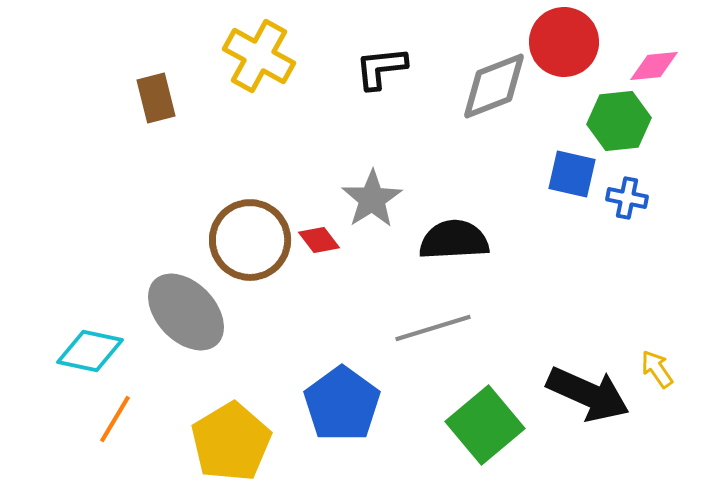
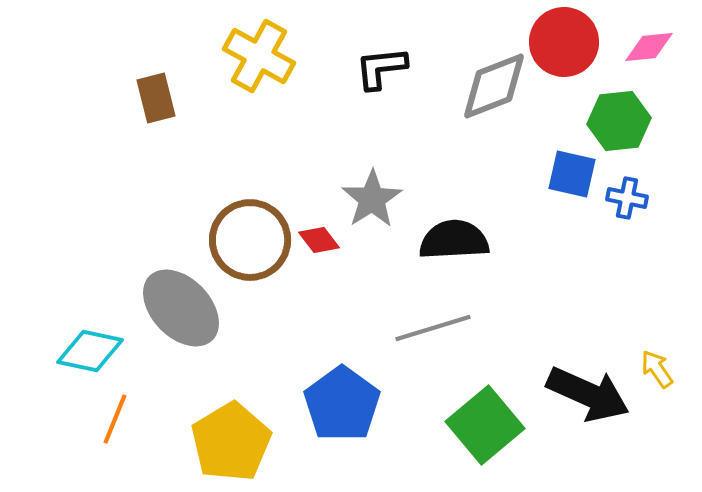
pink diamond: moved 5 px left, 19 px up
gray ellipse: moved 5 px left, 4 px up
orange line: rotated 9 degrees counterclockwise
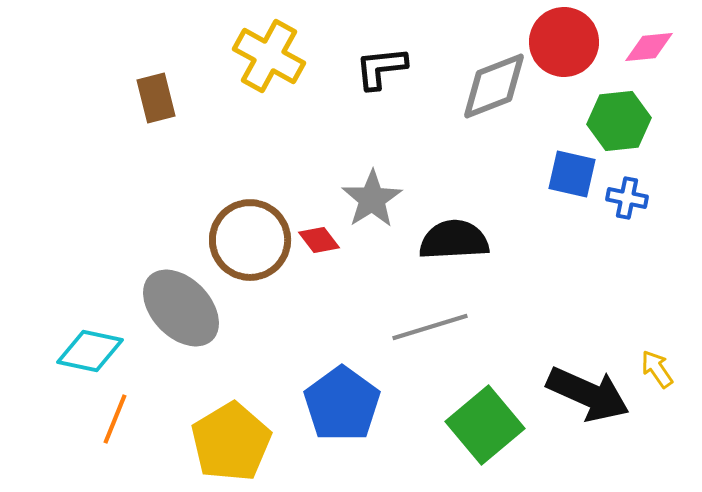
yellow cross: moved 10 px right
gray line: moved 3 px left, 1 px up
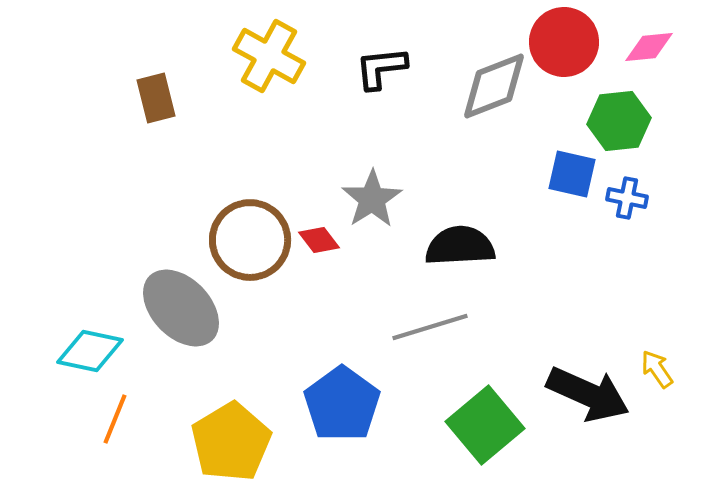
black semicircle: moved 6 px right, 6 px down
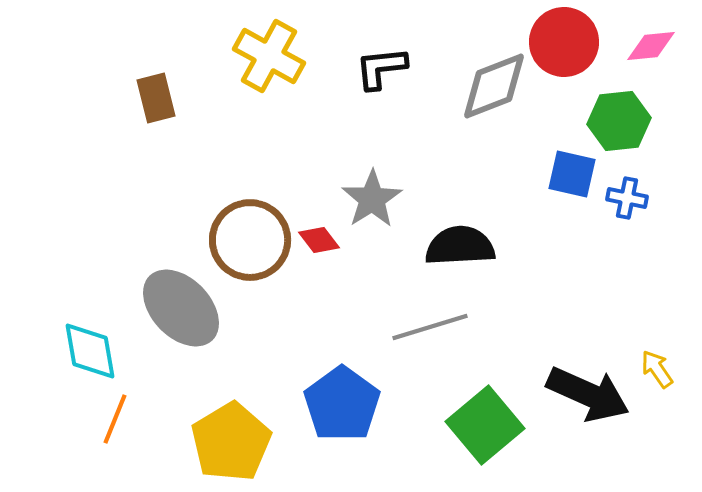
pink diamond: moved 2 px right, 1 px up
cyan diamond: rotated 68 degrees clockwise
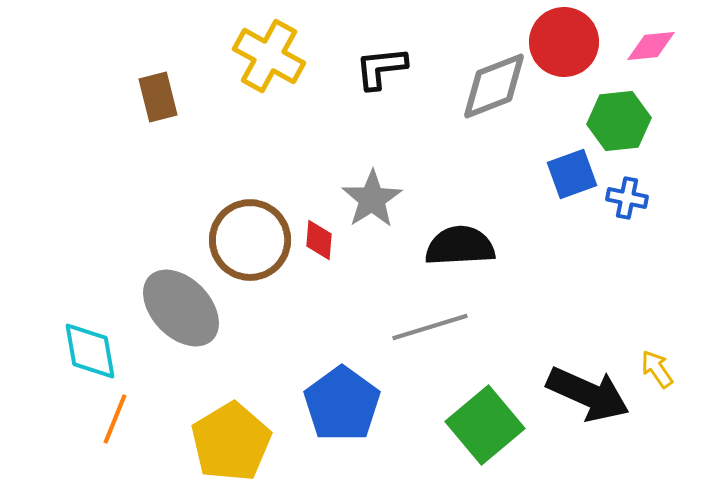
brown rectangle: moved 2 px right, 1 px up
blue square: rotated 33 degrees counterclockwise
red diamond: rotated 42 degrees clockwise
